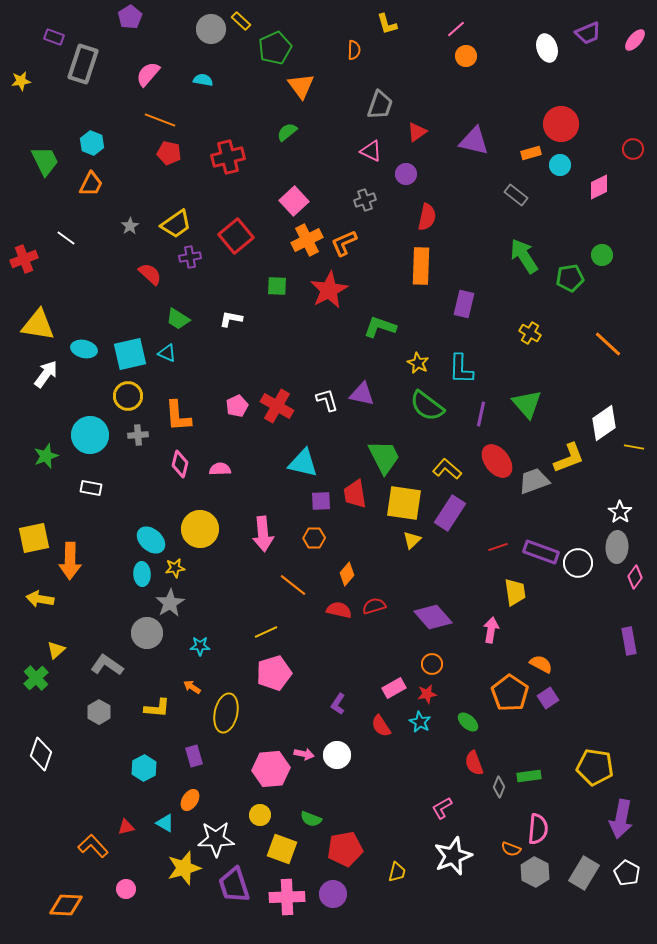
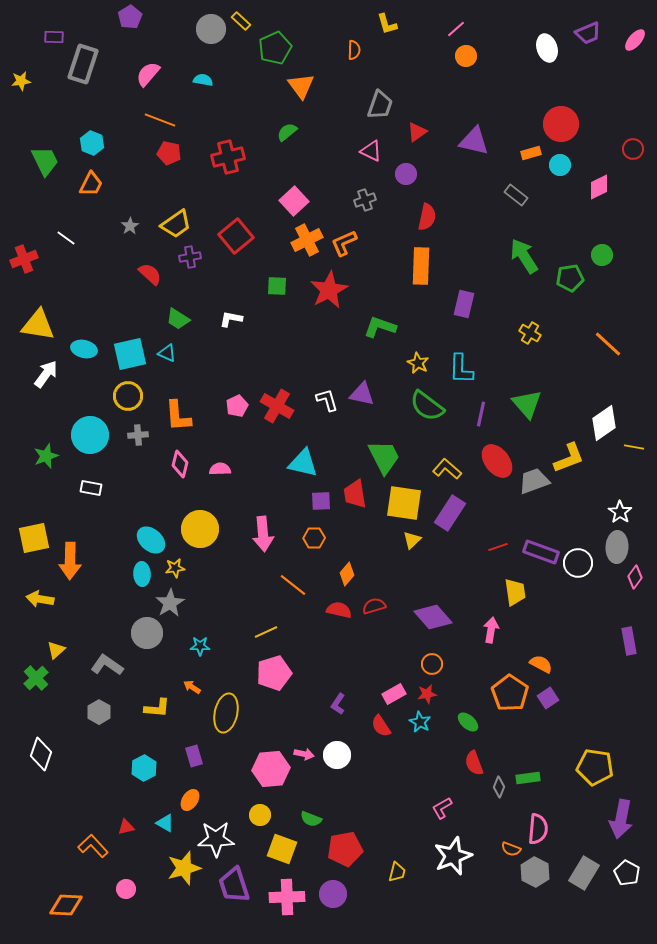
purple rectangle at (54, 37): rotated 18 degrees counterclockwise
pink rectangle at (394, 688): moved 6 px down
green rectangle at (529, 776): moved 1 px left, 2 px down
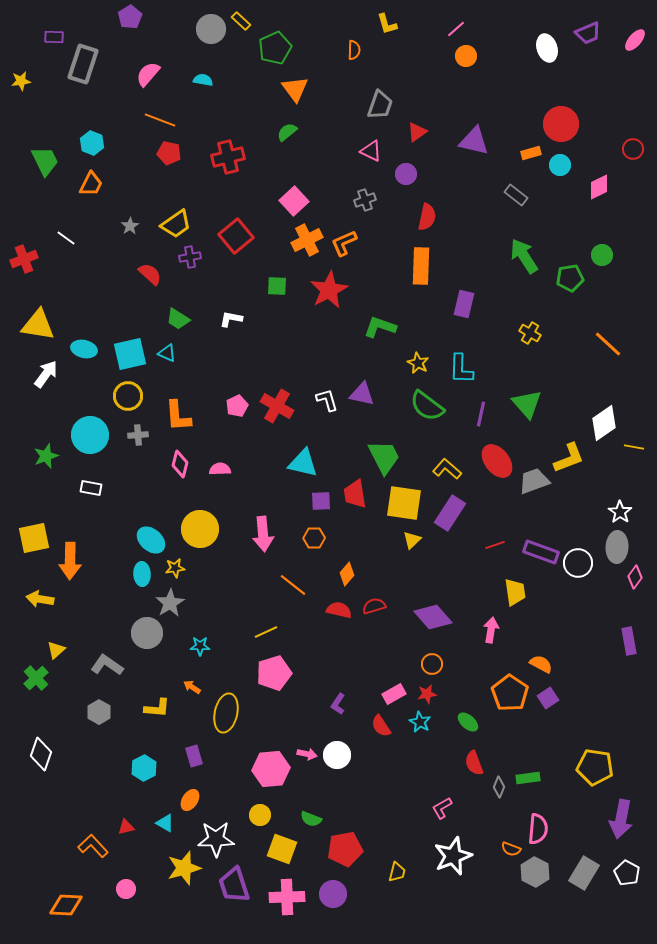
orange triangle at (301, 86): moved 6 px left, 3 px down
red line at (498, 547): moved 3 px left, 2 px up
pink arrow at (304, 754): moved 3 px right
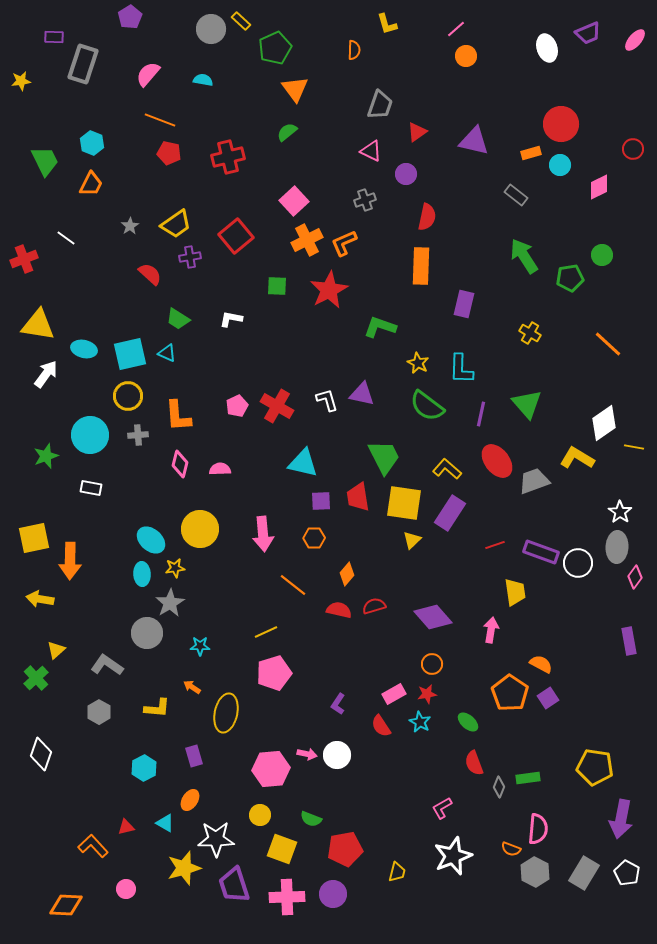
yellow L-shape at (569, 458): moved 8 px right; rotated 128 degrees counterclockwise
red trapezoid at (355, 494): moved 3 px right, 3 px down
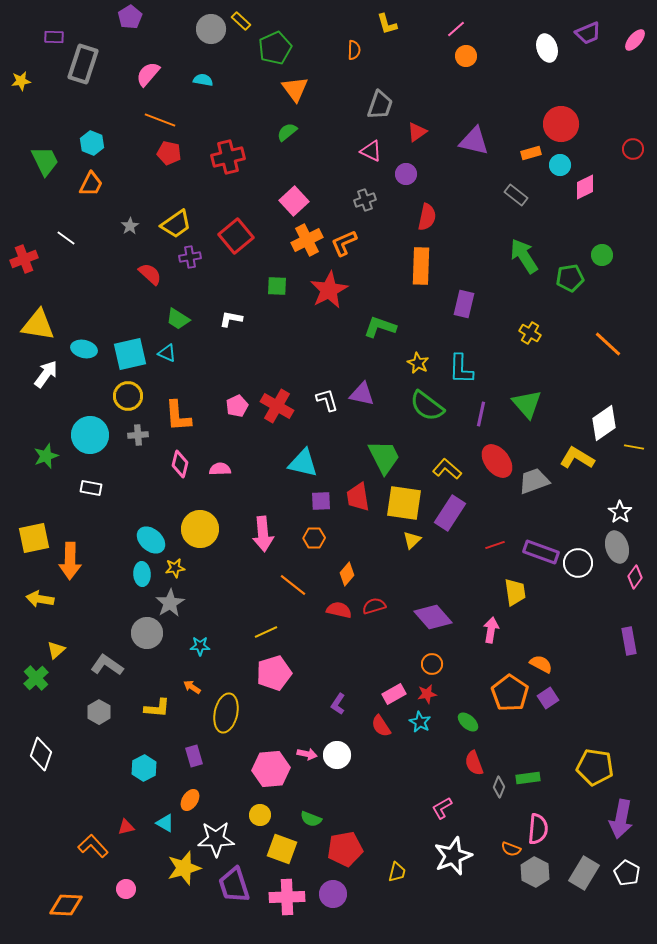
pink diamond at (599, 187): moved 14 px left
gray ellipse at (617, 547): rotated 20 degrees counterclockwise
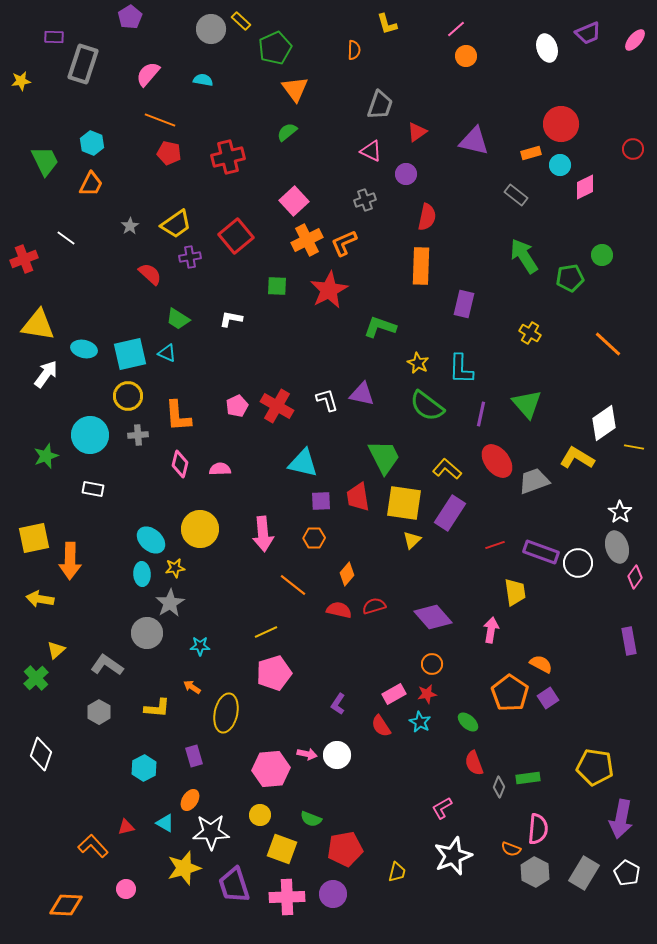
white rectangle at (91, 488): moved 2 px right, 1 px down
white star at (216, 839): moved 5 px left, 7 px up
